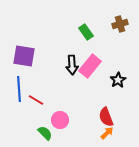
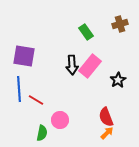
green semicircle: moved 3 px left; rotated 56 degrees clockwise
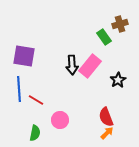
green rectangle: moved 18 px right, 5 px down
green semicircle: moved 7 px left
